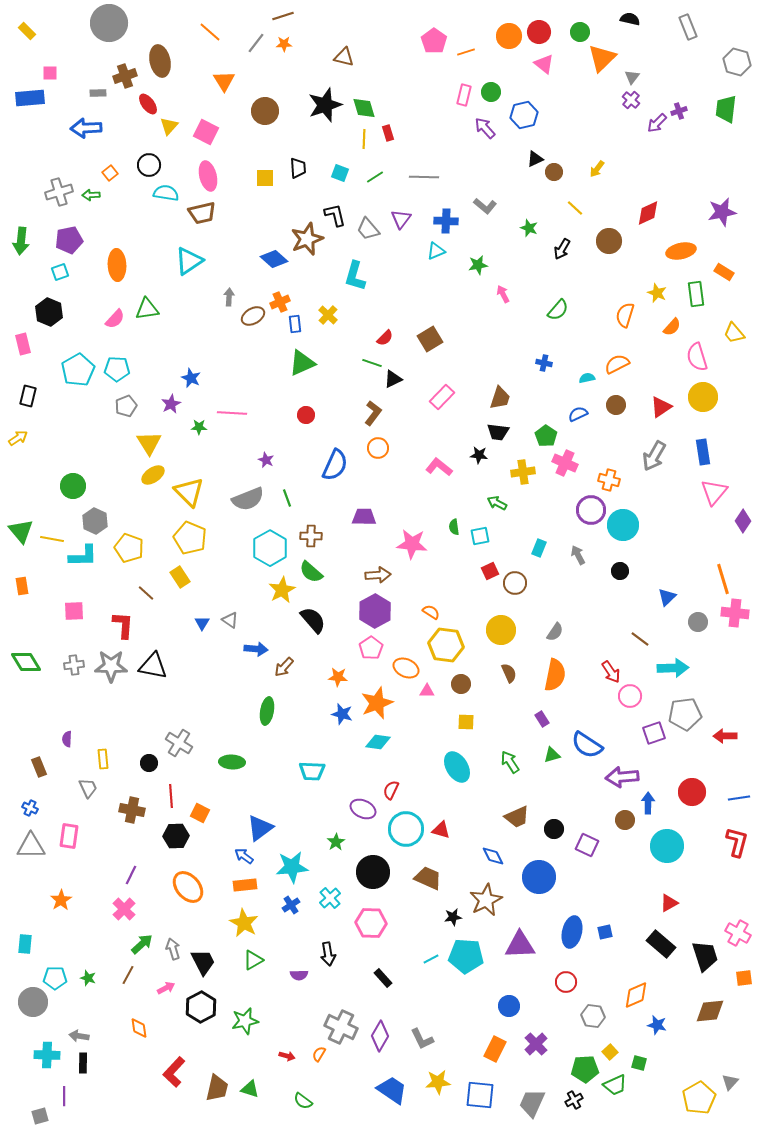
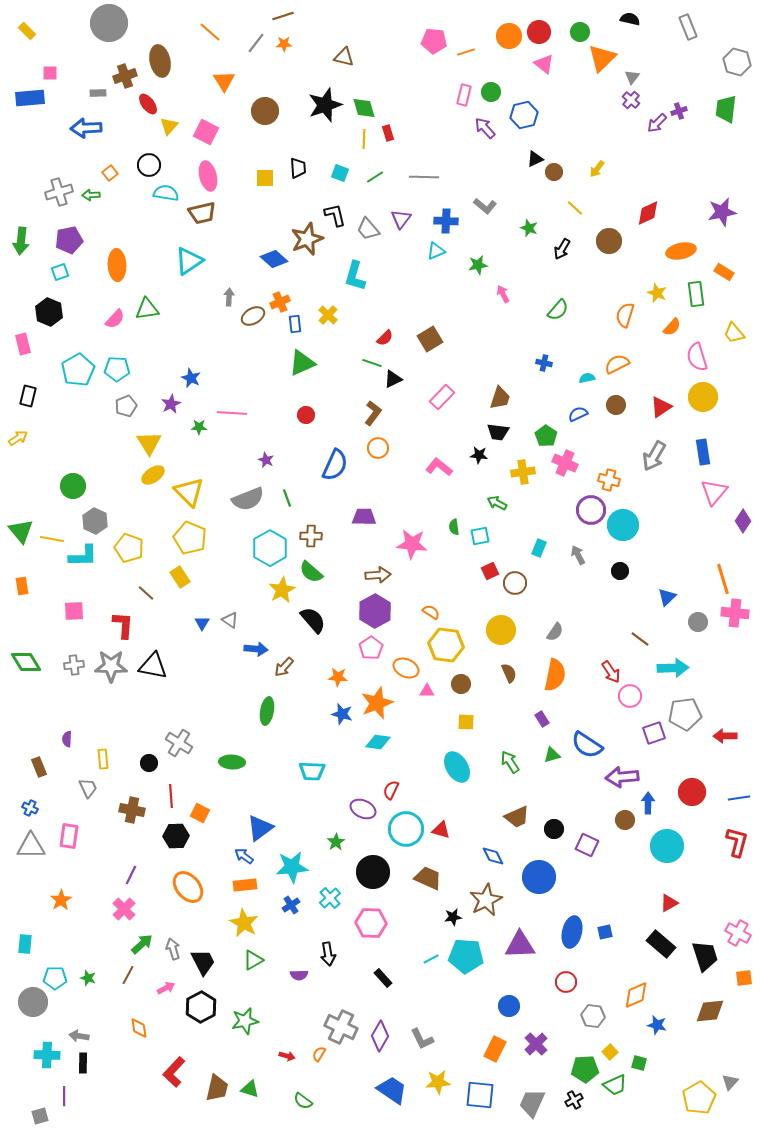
pink pentagon at (434, 41): rotated 30 degrees counterclockwise
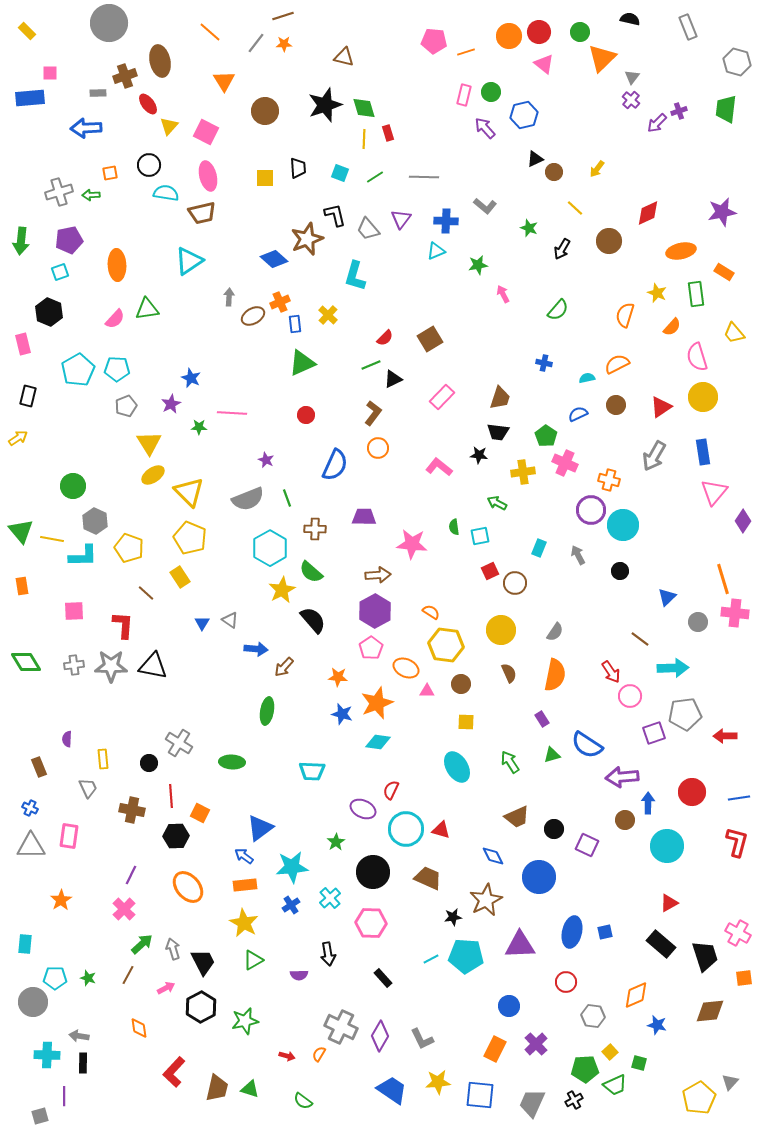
orange square at (110, 173): rotated 28 degrees clockwise
green line at (372, 363): moved 1 px left, 2 px down; rotated 42 degrees counterclockwise
brown cross at (311, 536): moved 4 px right, 7 px up
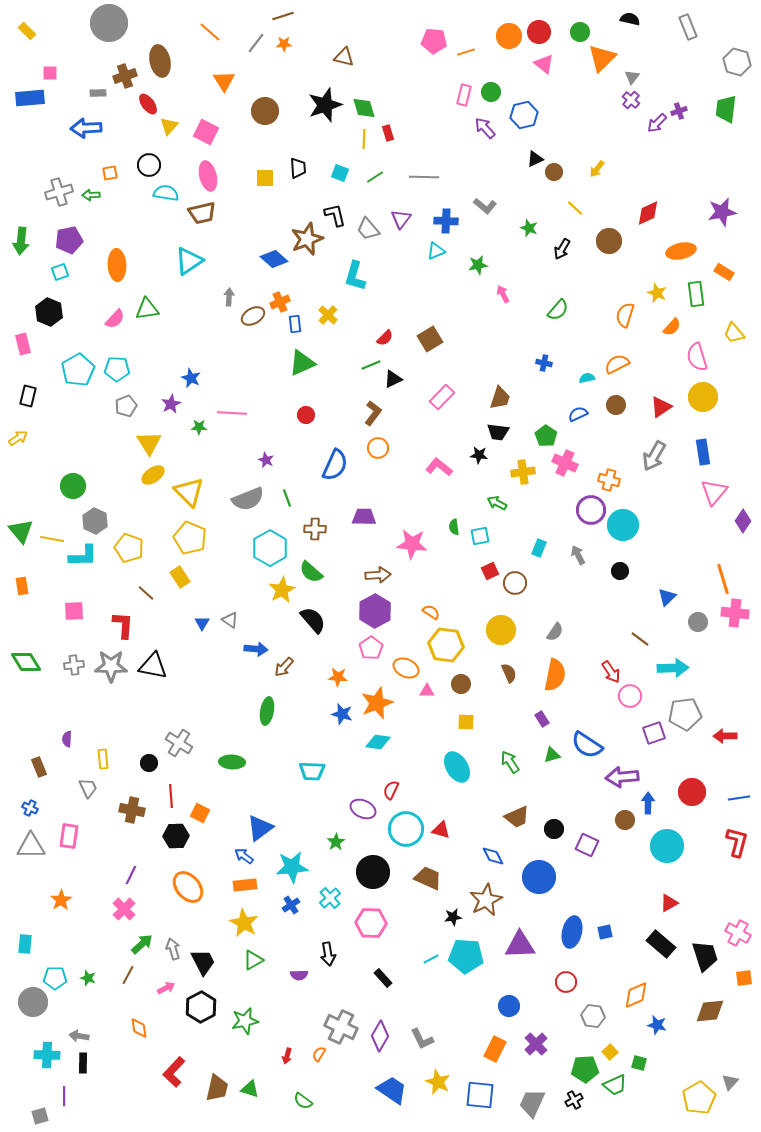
red arrow at (287, 1056): rotated 91 degrees clockwise
yellow star at (438, 1082): rotated 30 degrees clockwise
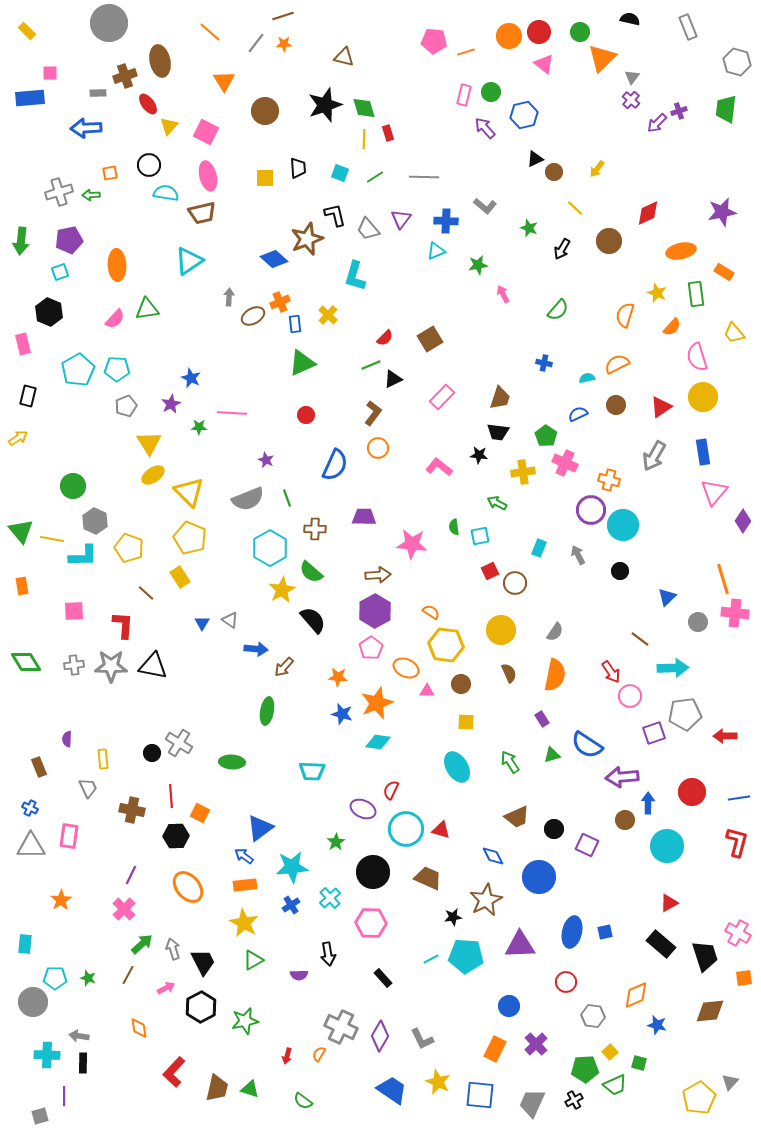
black circle at (149, 763): moved 3 px right, 10 px up
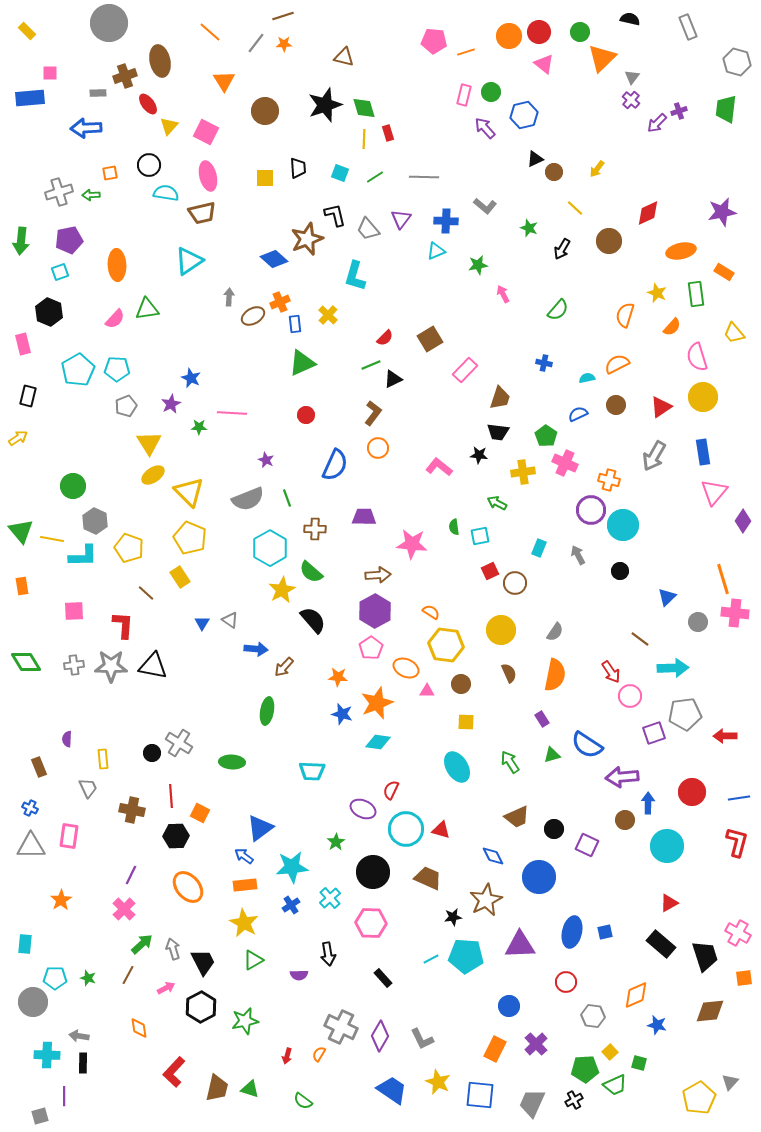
pink rectangle at (442, 397): moved 23 px right, 27 px up
